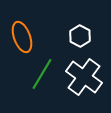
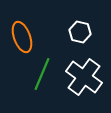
white hexagon: moved 4 px up; rotated 15 degrees counterclockwise
green line: rotated 8 degrees counterclockwise
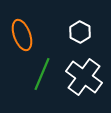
white hexagon: rotated 15 degrees clockwise
orange ellipse: moved 2 px up
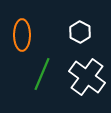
orange ellipse: rotated 20 degrees clockwise
white cross: moved 3 px right
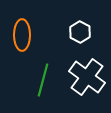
green line: moved 1 px right, 6 px down; rotated 8 degrees counterclockwise
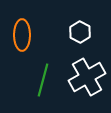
white cross: rotated 24 degrees clockwise
